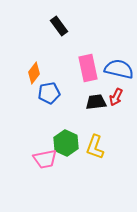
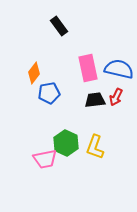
black trapezoid: moved 1 px left, 2 px up
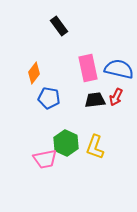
blue pentagon: moved 5 px down; rotated 20 degrees clockwise
